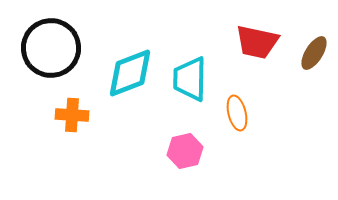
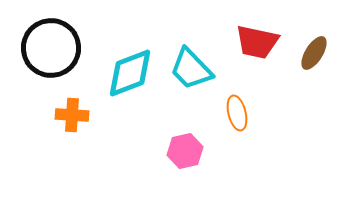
cyan trapezoid: moved 1 px right, 10 px up; rotated 45 degrees counterclockwise
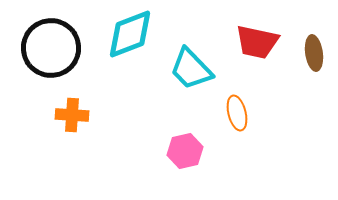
brown ellipse: rotated 40 degrees counterclockwise
cyan diamond: moved 39 px up
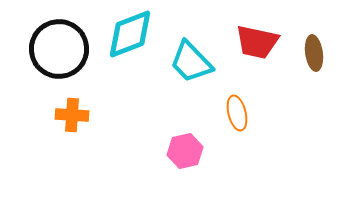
black circle: moved 8 px right, 1 px down
cyan trapezoid: moved 7 px up
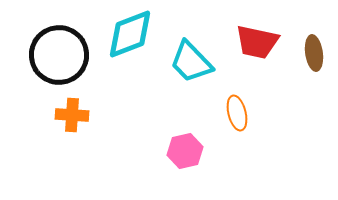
black circle: moved 6 px down
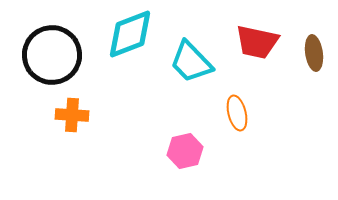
black circle: moved 7 px left
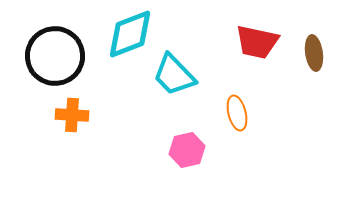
black circle: moved 3 px right, 1 px down
cyan trapezoid: moved 17 px left, 13 px down
pink hexagon: moved 2 px right, 1 px up
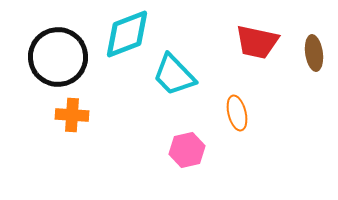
cyan diamond: moved 3 px left
black circle: moved 3 px right, 1 px down
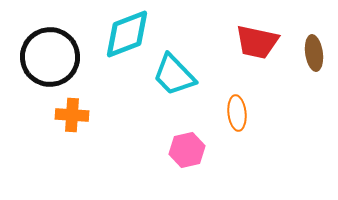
black circle: moved 8 px left
orange ellipse: rotated 8 degrees clockwise
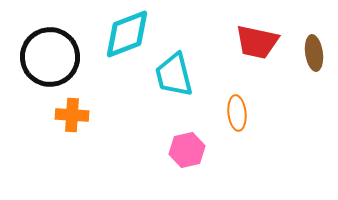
cyan trapezoid: rotated 30 degrees clockwise
